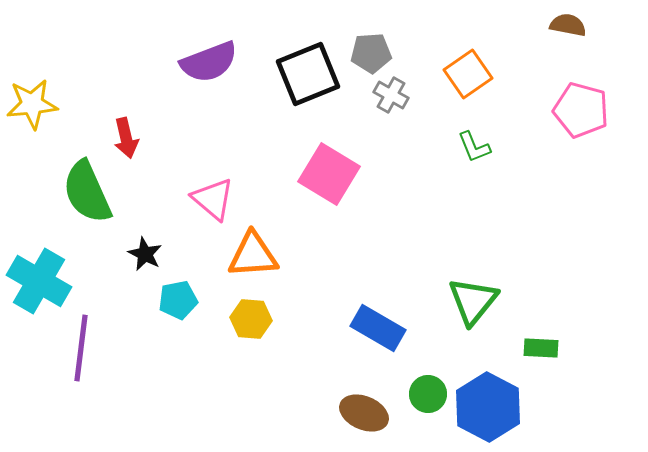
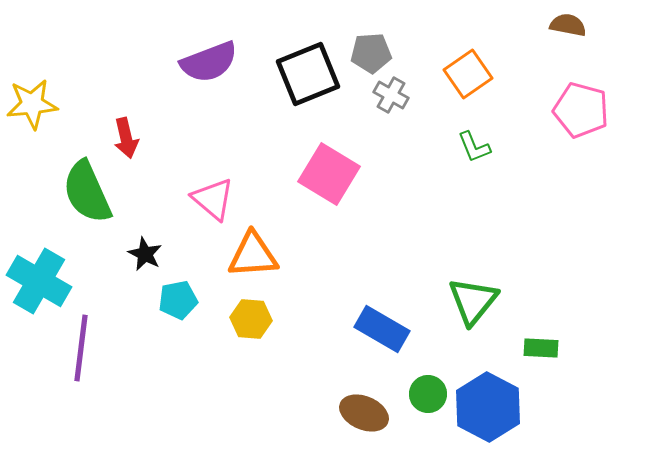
blue rectangle: moved 4 px right, 1 px down
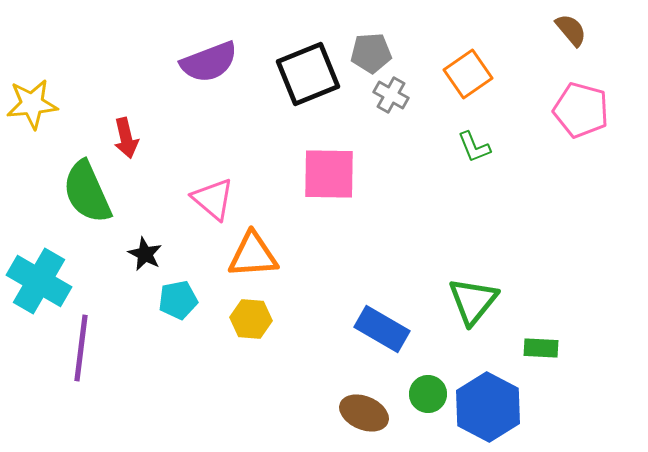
brown semicircle: moved 3 px right, 5 px down; rotated 39 degrees clockwise
pink square: rotated 30 degrees counterclockwise
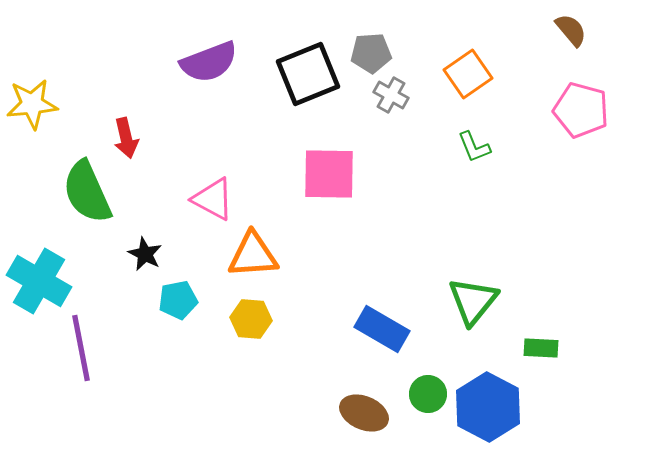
pink triangle: rotated 12 degrees counterclockwise
purple line: rotated 18 degrees counterclockwise
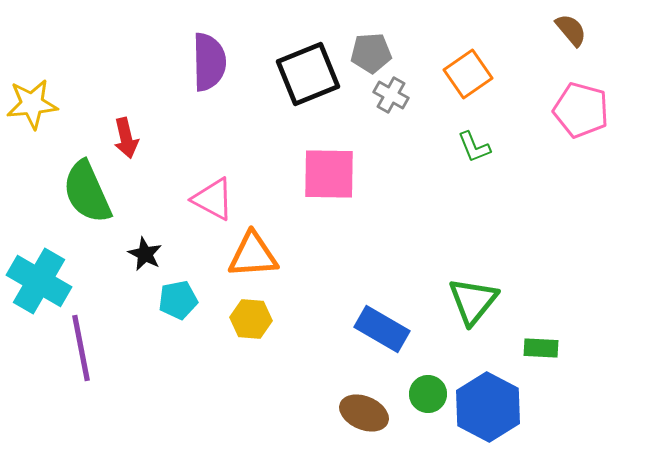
purple semicircle: rotated 70 degrees counterclockwise
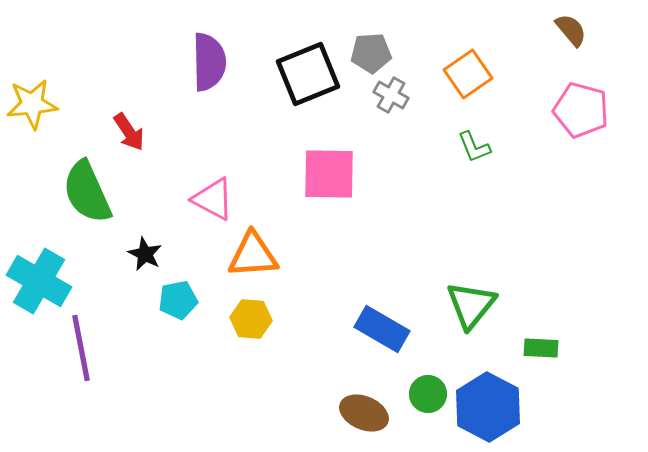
red arrow: moved 3 px right, 6 px up; rotated 21 degrees counterclockwise
green triangle: moved 2 px left, 4 px down
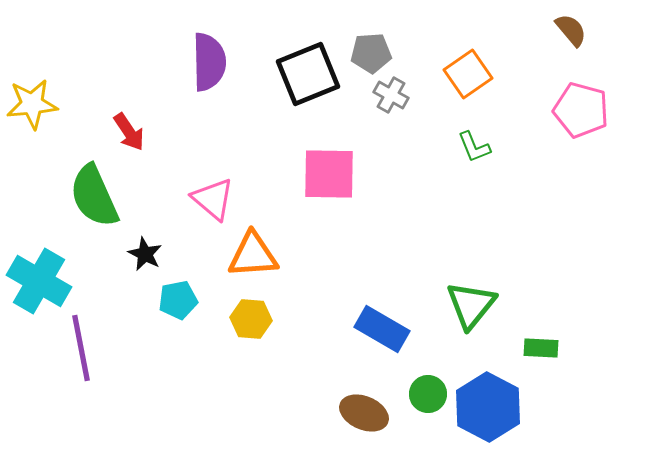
green semicircle: moved 7 px right, 4 px down
pink triangle: rotated 12 degrees clockwise
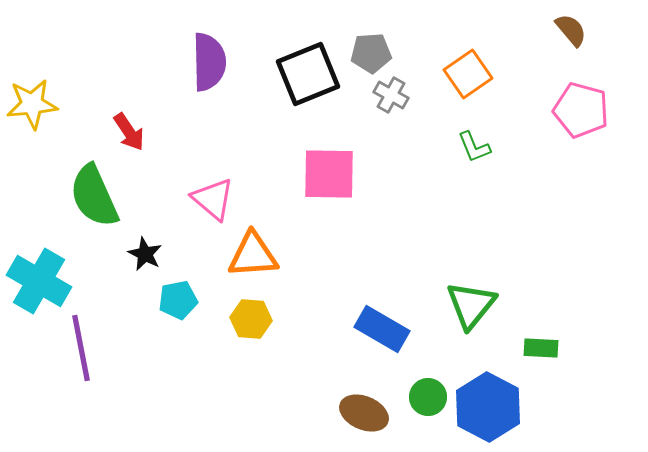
green circle: moved 3 px down
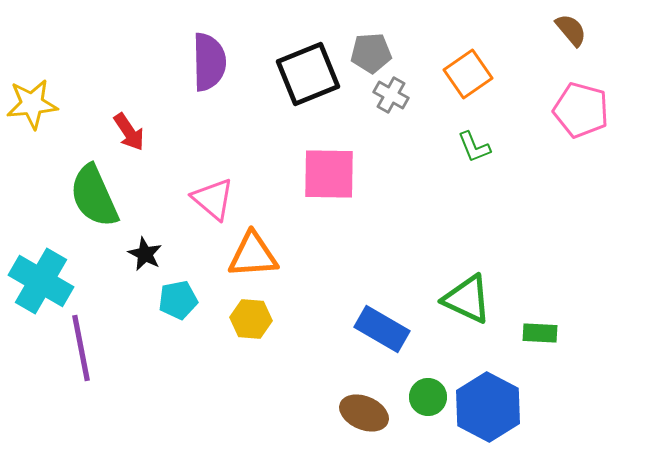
cyan cross: moved 2 px right
green triangle: moved 4 px left, 6 px up; rotated 44 degrees counterclockwise
green rectangle: moved 1 px left, 15 px up
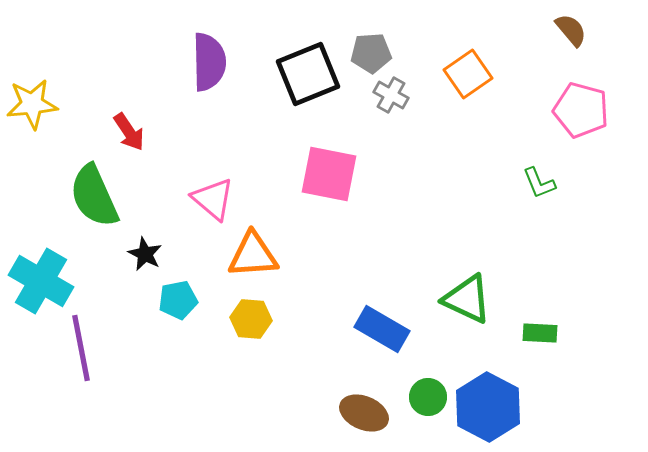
green L-shape: moved 65 px right, 36 px down
pink square: rotated 10 degrees clockwise
